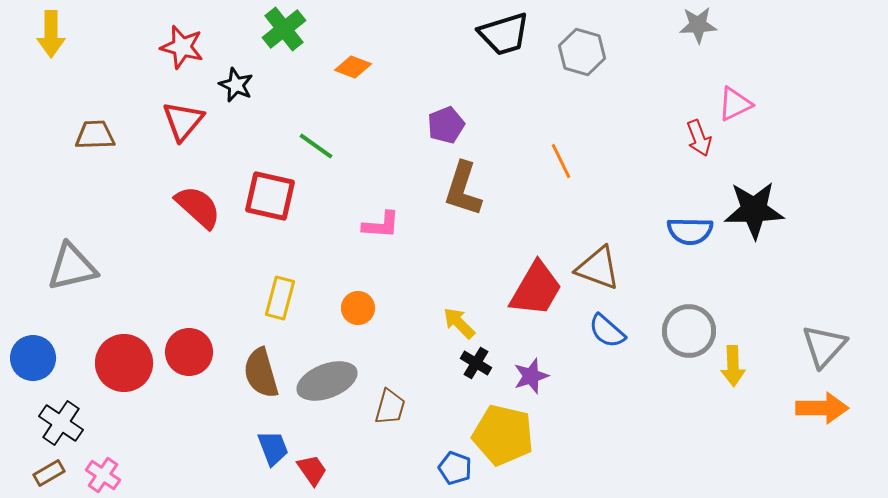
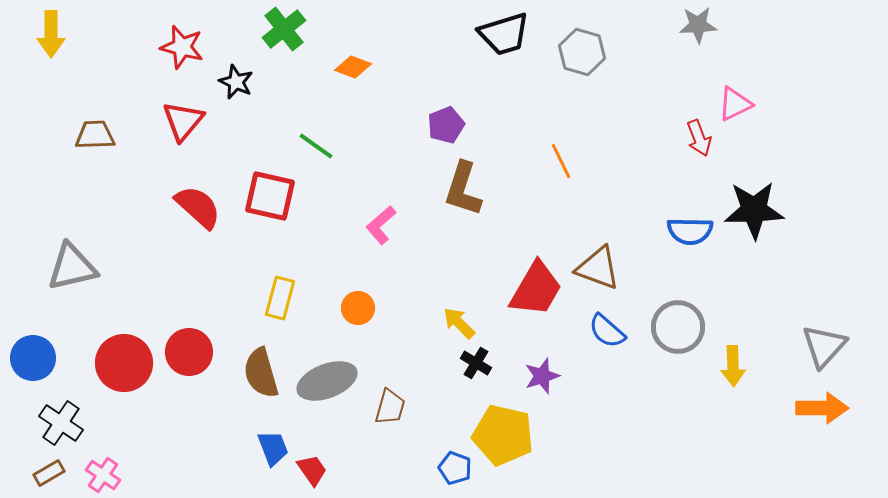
black star at (236, 85): moved 3 px up
pink L-shape at (381, 225): rotated 135 degrees clockwise
gray circle at (689, 331): moved 11 px left, 4 px up
purple star at (531, 376): moved 11 px right
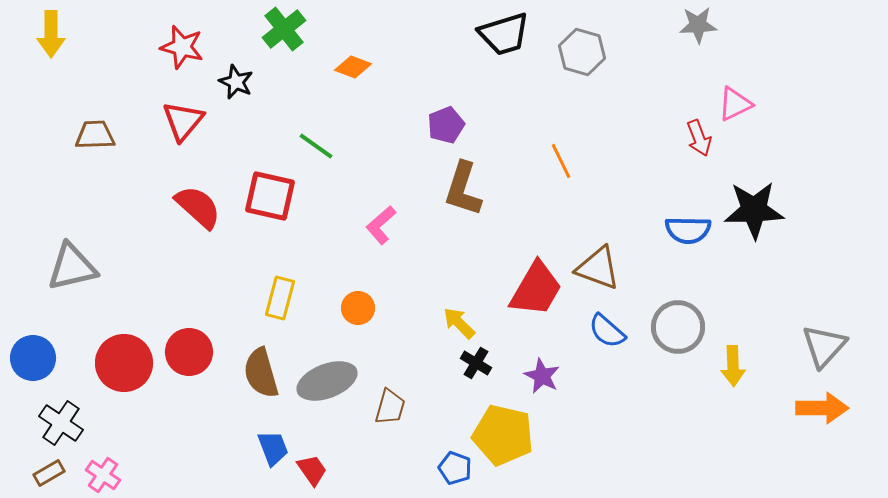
blue semicircle at (690, 231): moved 2 px left, 1 px up
purple star at (542, 376): rotated 27 degrees counterclockwise
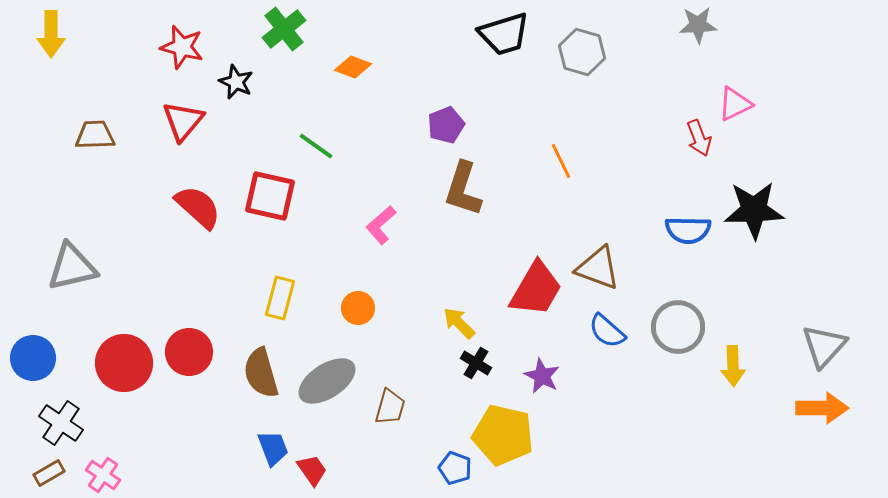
gray ellipse at (327, 381): rotated 12 degrees counterclockwise
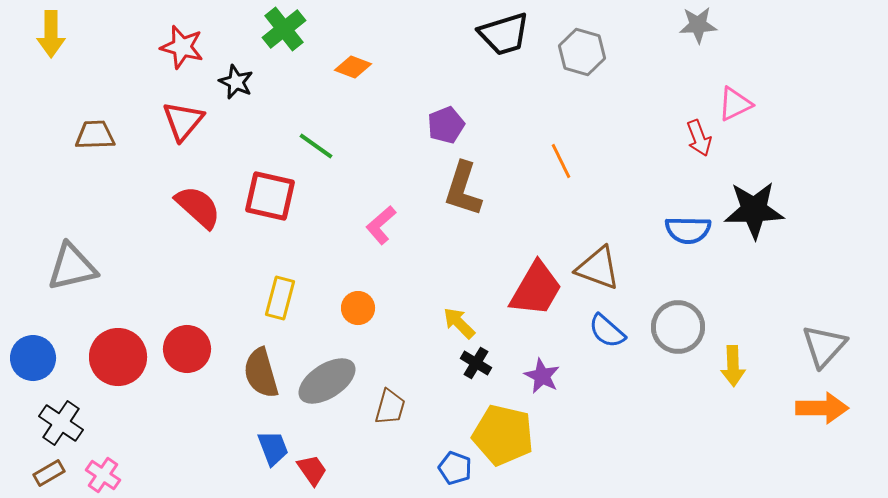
red circle at (189, 352): moved 2 px left, 3 px up
red circle at (124, 363): moved 6 px left, 6 px up
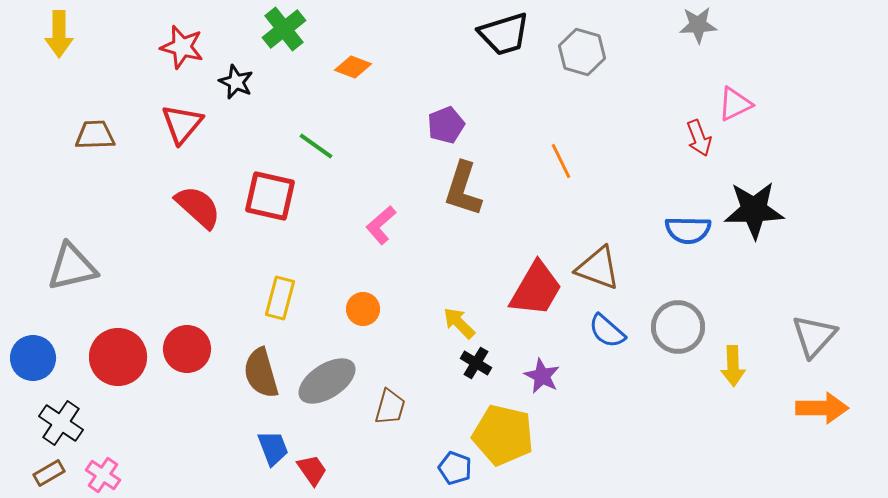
yellow arrow at (51, 34): moved 8 px right
red triangle at (183, 121): moved 1 px left, 3 px down
orange circle at (358, 308): moved 5 px right, 1 px down
gray triangle at (824, 346): moved 10 px left, 10 px up
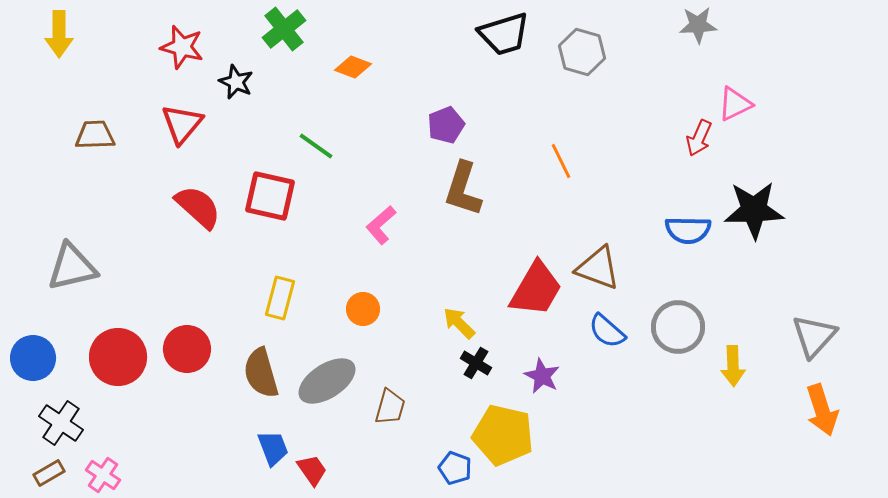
red arrow at (699, 138): rotated 45 degrees clockwise
orange arrow at (822, 408): moved 2 px down; rotated 72 degrees clockwise
